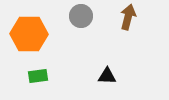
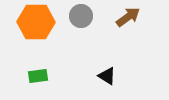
brown arrow: rotated 40 degrees clockwise
orange hexagon: moved 7 px right, 12 px up
black triangle: rotated 30 degrees clockwise
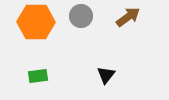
black triangle: moved 1 px left, 1 px up; rotated 36 degrees clockwise
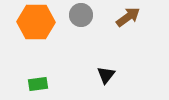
gray circle: moved 1 px up
green rectangle: moved 8 px down
